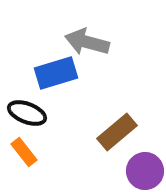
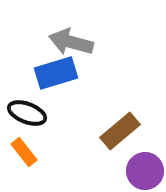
gray arrow: moved 16 px left
brown rectangle: moved 3 px right, 1 px up
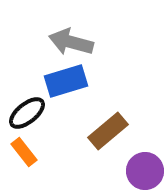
blue rectangle: moved 10 px right, 8 px down
black ellipse: rotated 60 degrees counterclockwise
brown rectangle: moved 12 px left
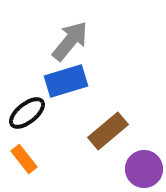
gray arrow: moved 1 px left, 1 px up; rotated 114 degrees clockwise
orange rectangle: moved 7 px down
purple circle: moved 1 px left, 2 px up
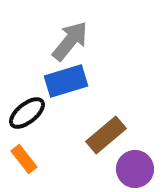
brown rectangle: moved 2 px left, 4 px down
purple circle: moved 9 px left
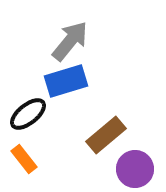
black ellipse: moved 1 px right, 1 px down
